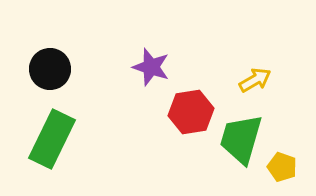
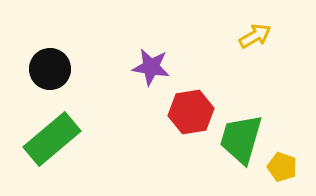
purple star: rotated 9 degrees counterclockwise
yellow arrow: moved 44 px up
green rectangle: rotated 24 degrees clockwise
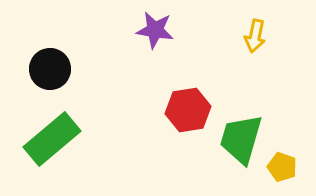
yellow arrow: rotated 132 degrees clockwise
purple star: moved 4 px right, 37 px up
red hexagon: moved 3 px left, 2 px up
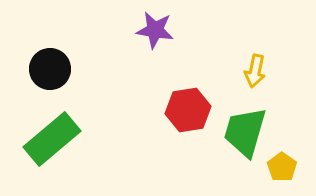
yellow arrow: moved 35 px down
green trapezoid: moved 4 px right, 7 px up
yellow pentagon: rotated 16 degrees clockwise
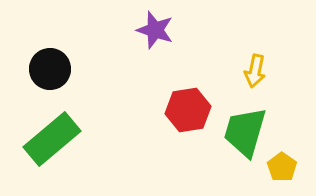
purple star: rotated 9 degrees clockwise
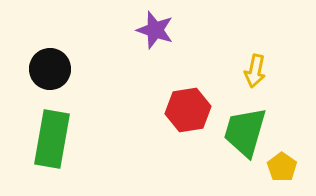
green rectangle: rotated 40 degrees counterclockwise
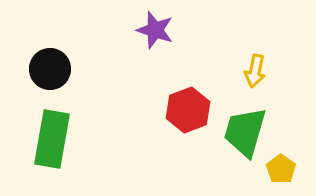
red hexagon: rotated 12 degrees counterclockwise
yellow pentagon: moved 1 px left, 2 px down
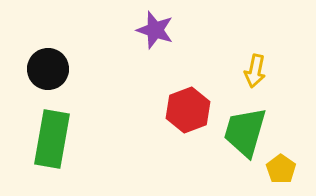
black circle: moved 2 px left
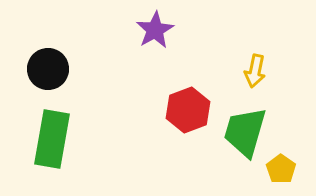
purple star: rotated 24 degrees clockwise
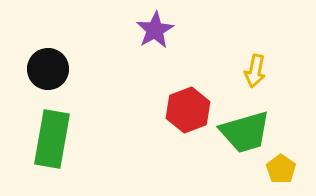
green trapezoid: rotated 122 degrees counterclockwise
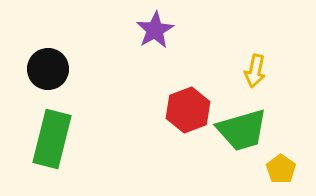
green trapezoid: moved 3 px left, 2 px up
green rectangle: rotated 4 degrees clockwise
